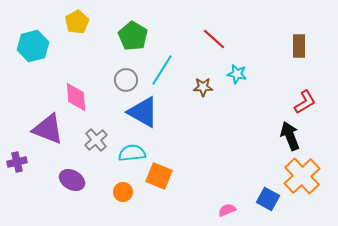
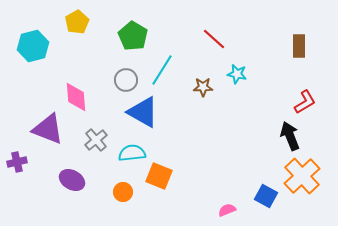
blue square: moved 2 px left, 3 px up
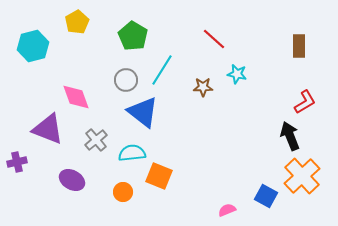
pink diamond: rotated 16 degrees counterclockwise
blue triangle: rotated 8 degrees clockwise
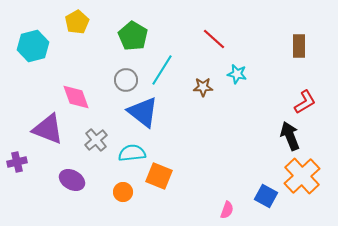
pink semicircle: rotated 132 degrees clockwise
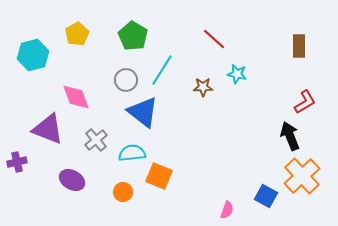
yellow pentagon: moved 12 px down
cyan hexagon: moved 9 px down
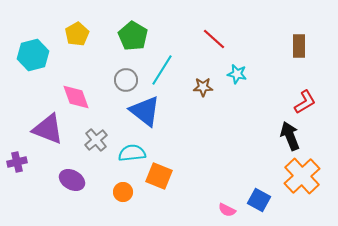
blue triangle: moved 2 px right, 1 px up
blue square: moved 7 px left, 4 px down
pink semicircle: rotated 96 degrees clockwise
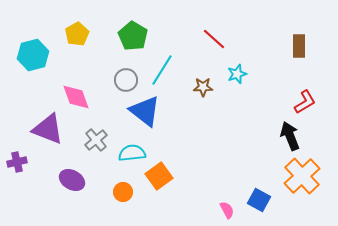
cyan star: rotated 30 degrees counterclockwise
orange square: rotated 32 degrees clockwise
pink semicircle: rotated 144 degrees counterclockwise
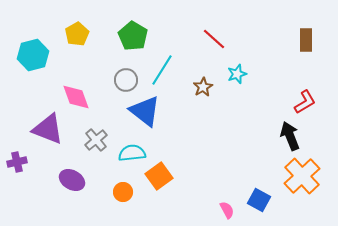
brown rectangle: moved 7 px right, 6 px up
brown star: rotated 30 degrees counterclockwise
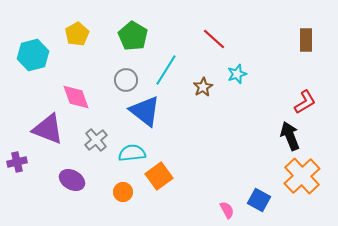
cyan line: moved 4 px right
